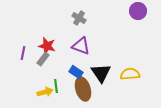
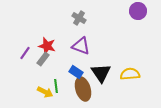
purple line: moved 2 px right; rotated 24 degrees clockwise
yellow arrow: rotated 42 degrees clockwise
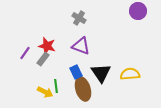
blue rectangle: rotated 32 degrees clockwise
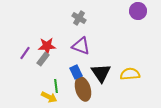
red star: rotated 18 degrees counterclockwise
yellow arrow: moved 4 px right, 5 px down
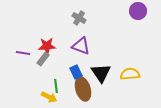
purple line: moved 2 px left; rotated 64 degrees clockwise
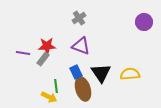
purple circle: moved 6 px right, 11 px down
gray cross: rotated 24 degrees clockwise
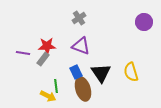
yellow semicircle: moved 1 px right, 2 px up; rotated 102 degrees counterclockwise
yellow arrow: moved 1 px left, 1 px up
